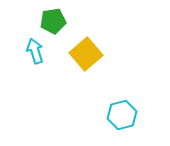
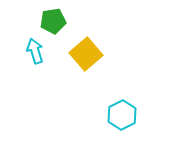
cyan hexagon: rotated 12 degrees counterclockwise
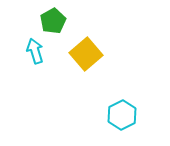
green pentagon: rotated 20 degrees counterclockwise
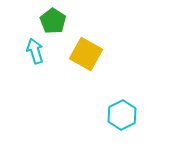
green pentagon: rotated 10 degrees counterclockwise
yellow square: rotated 20 degrees counterclockwise
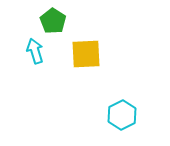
yellow square: rotated 32 degrees counterclockwise
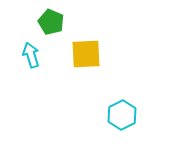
green pentagon: moved 2 px left, 1 px down; rotated 10 degrees counterclockwise
cyan arrow: moved 4 px left, 4 px down
